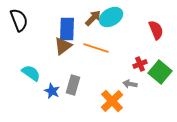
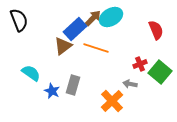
blue rectangle: moved 8 px right; rotated 45 degrees clockwise
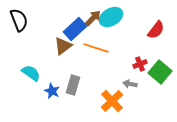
red semicircle: rotated 60 degrees clockwise
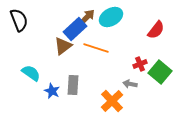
brown arrow: moved 6 px left, 1 px up
gray rectangle: rotated 12 degrees counterclockwise
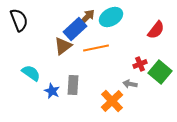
orange line: rotated 30 degrees counterclockwise
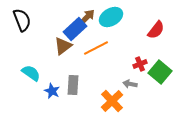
black semicircle: moved 3 px right
orange line: rotated 15 degrees counterclockwise
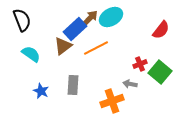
brown arrow: moved 3 px right, 1 px down
red semicircle: moved 5 px right
cyan semicircle: moved 19 px up
blue star: moved 11 px left
orange cross: rotated 25 degrees clockwise
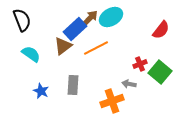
gray arrow: moved 1 px left
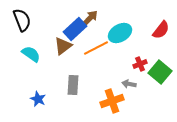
cyan ellipse: moved 9 px right, 16 px down
blue star: moved 3 px left, 8 px down
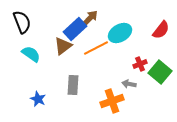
black semicircle: moved 2 px down
